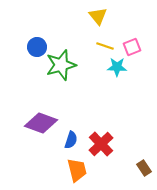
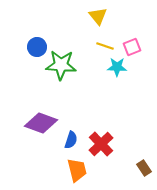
green star: rotated 20 degrees clockwise
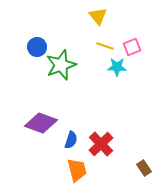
green star: rotated 24 degrees counterclockwise
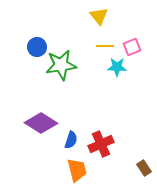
yellow triangle: moved 1 px right
yellow line: rotated 18 degrees counterclockwise
green star: rotated 12 degrees clockwise
purple diamond: rotated 12 degrees clockwise
red cross: rotated 20 degrees clockwise
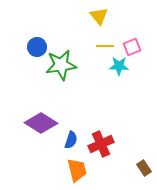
cyan star: moved 2 px right, 1 px up
